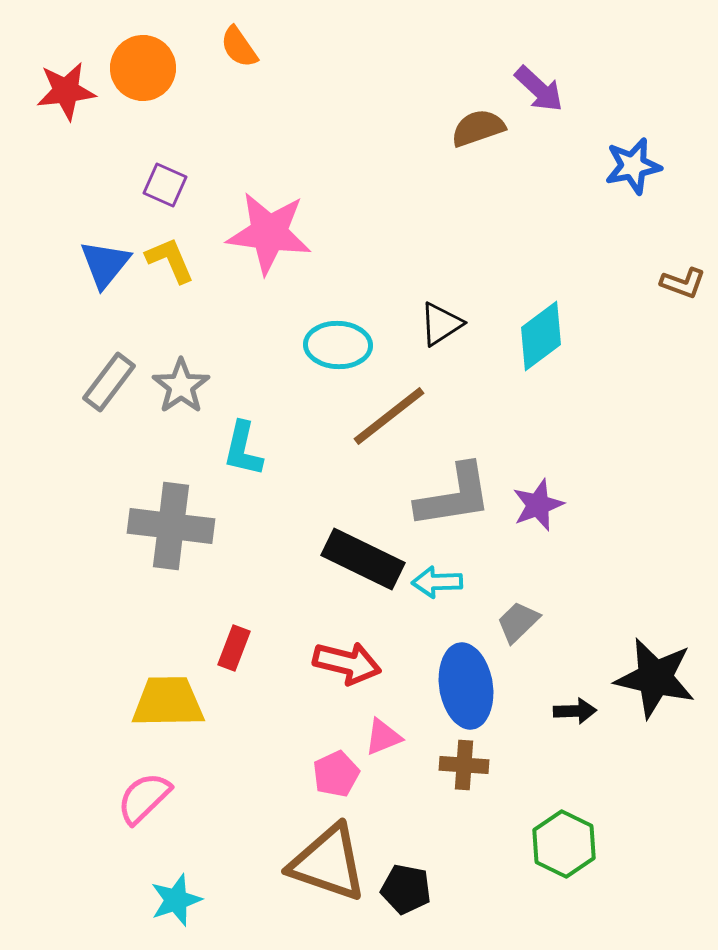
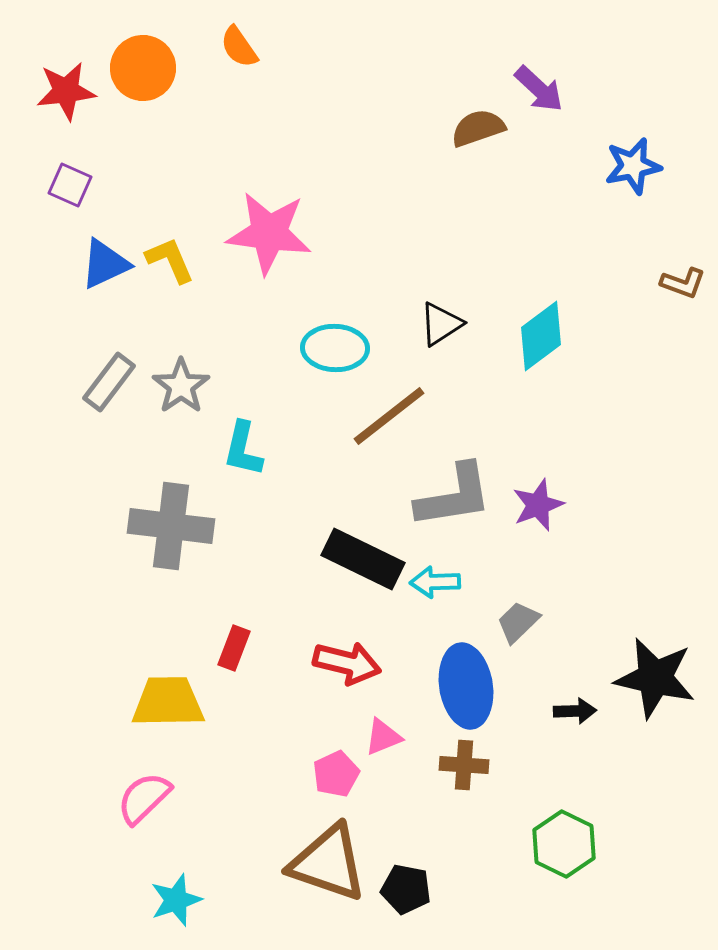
purple square: moved 95 px left
blue triangle: rotated 26 degrees clockwise
cyan ellipse: moved 3 px left, 3 px down
cyan arrow: moved 2 px left
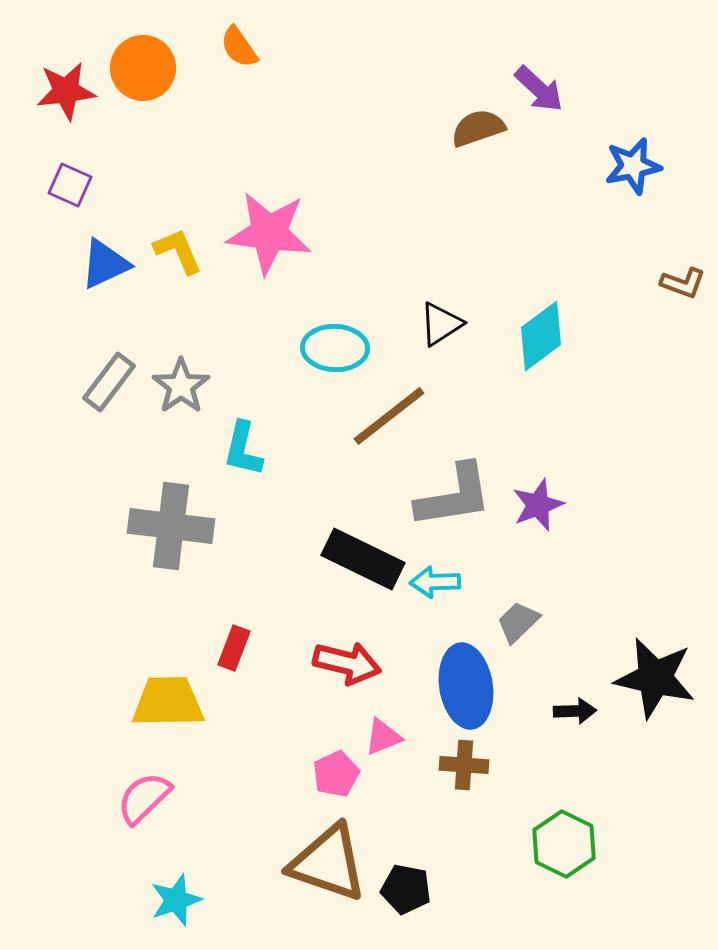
yellow L-shape: moved 8 px right, 9 px up
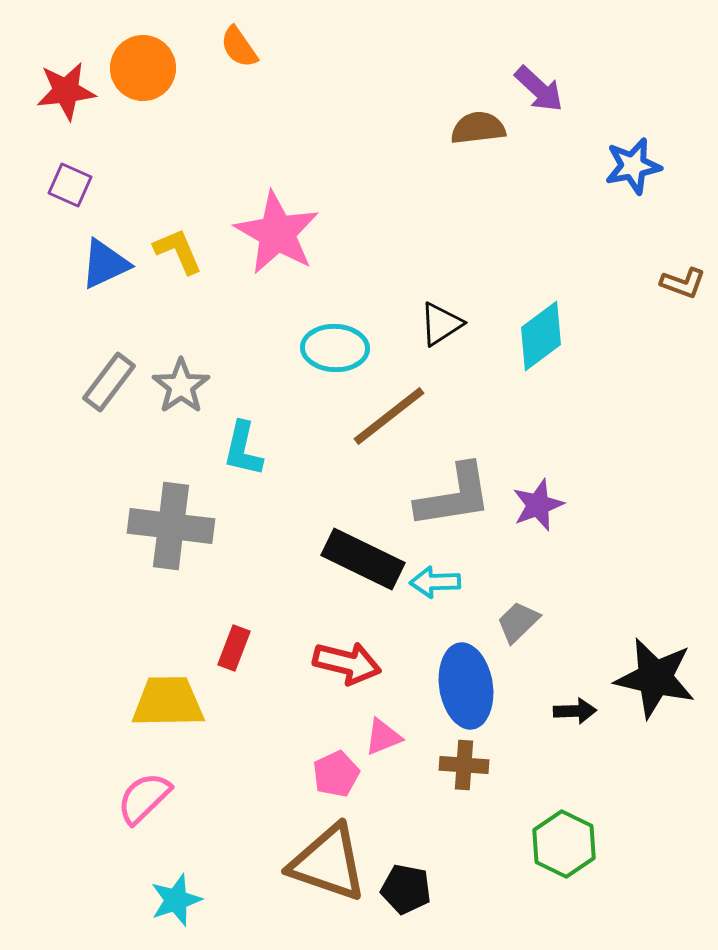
brown semicircle: rotated 12 degrees clockwise
pink star: moved 8 px right; rotated 22 degrees clockwise
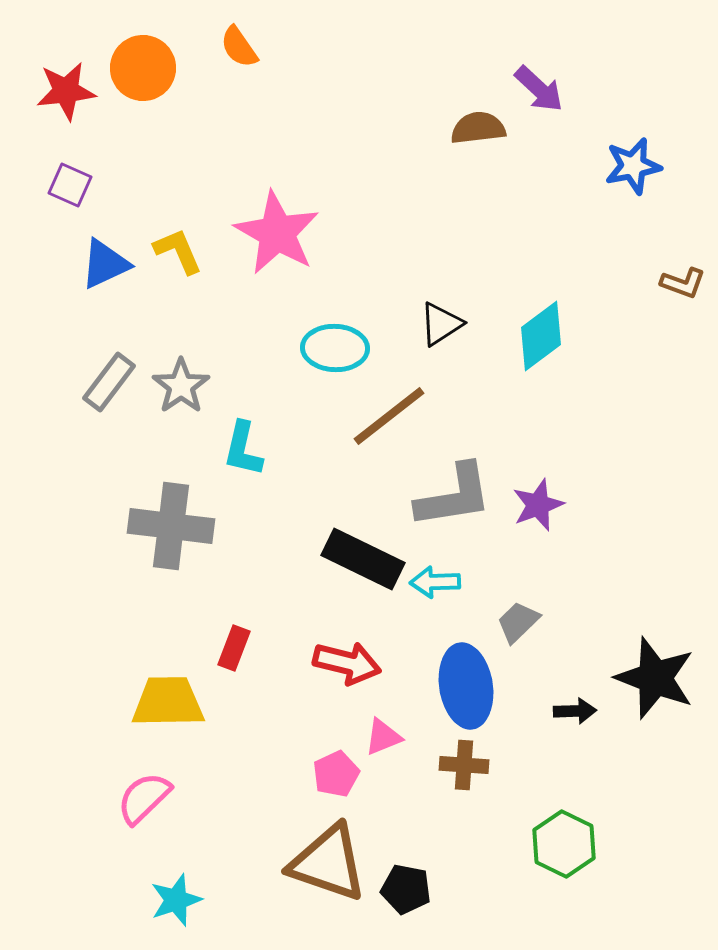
black star: rotated 8 degrees clockwise
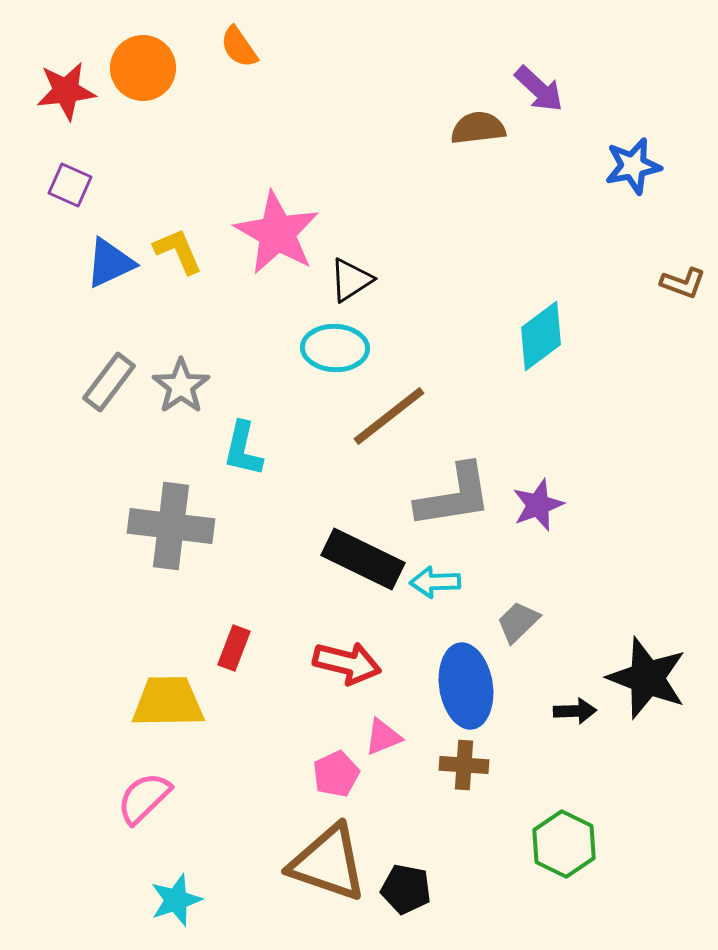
blue triangle: moved 5 px right, 1 px up
black triangle: moved 90 px left, 44 px up
black star: moved 8 px left
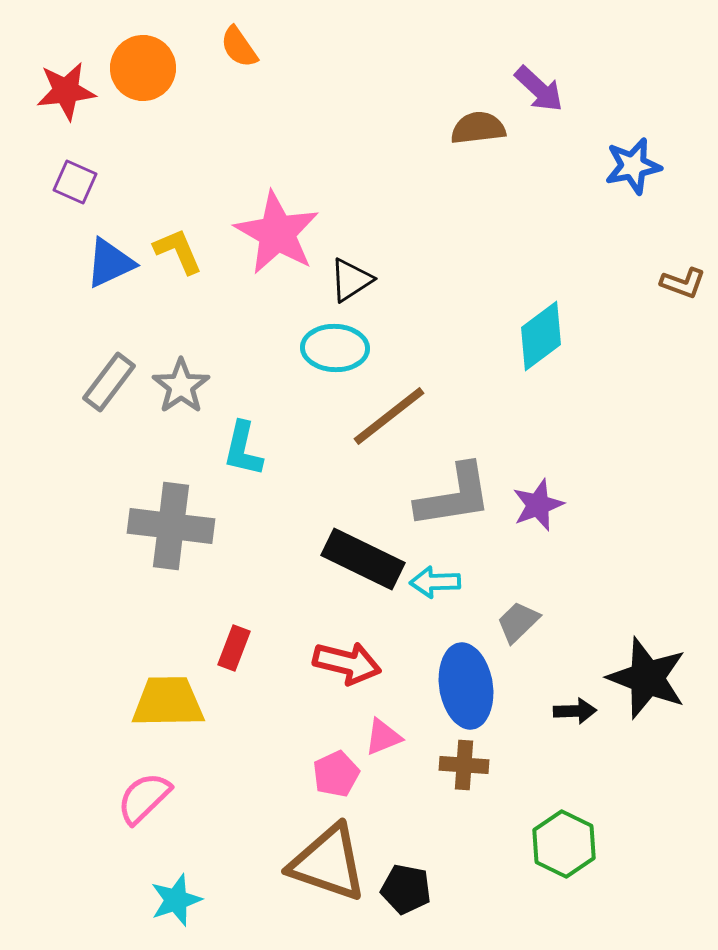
purple square: moved 5 px right, 3 px up
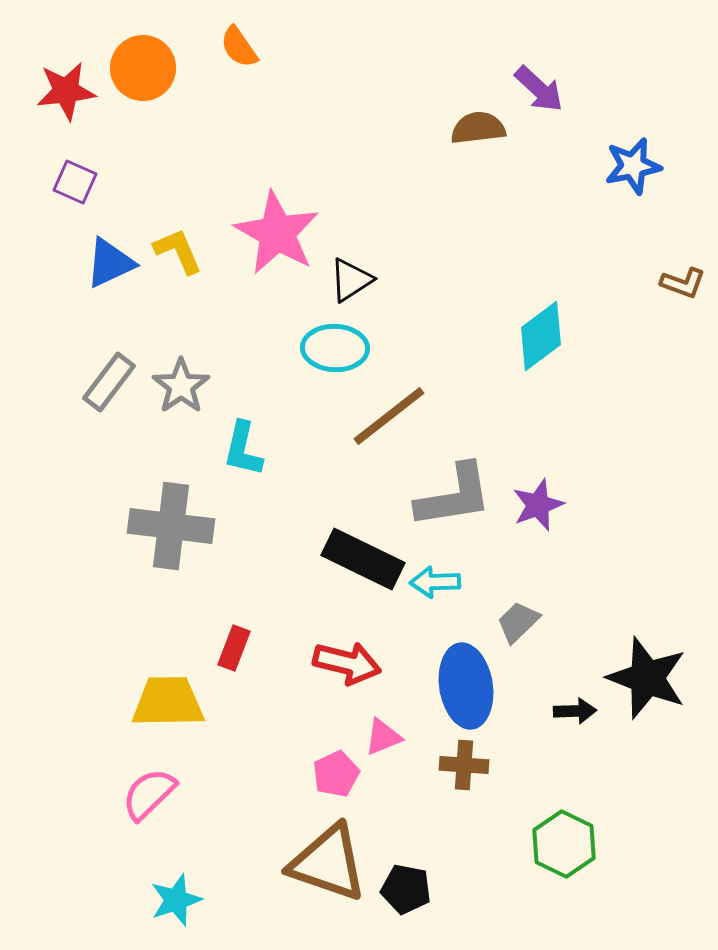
pink semicircle: moved 5 px right, 4 px up
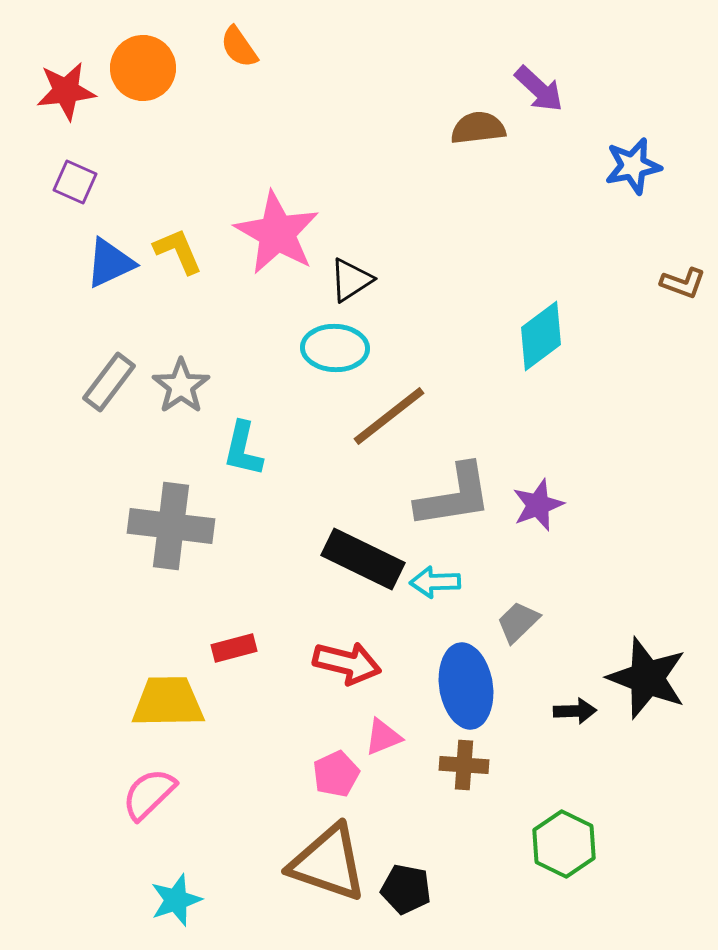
red rectangle: rotated 54 degrees clockwise
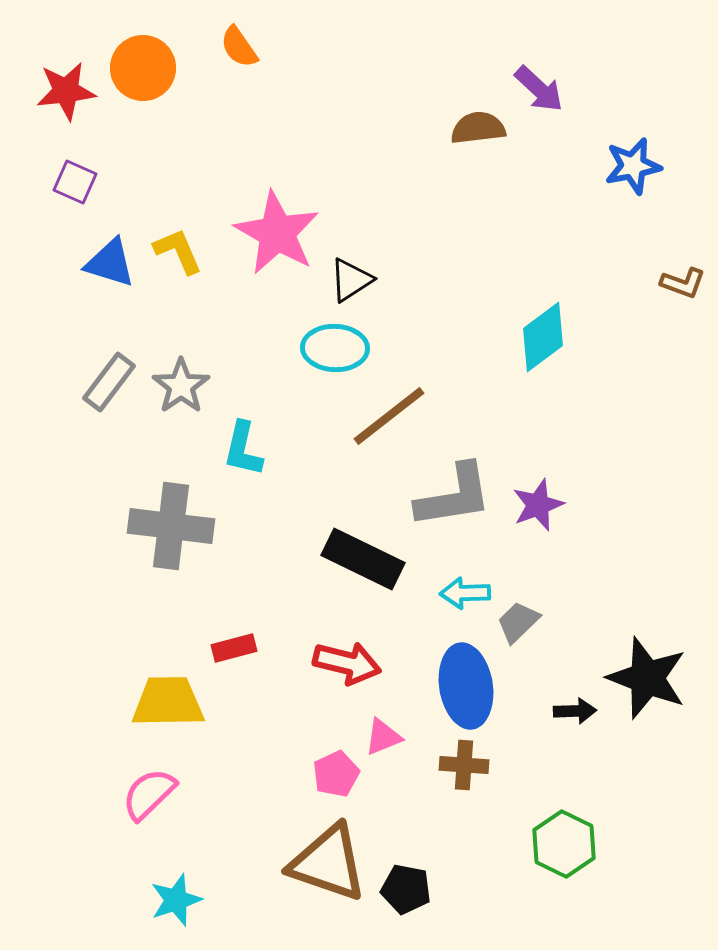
blue triangle: rotated 42 degrees clockwise
cyan diamond: moved 2 px right, 1 px down
cyan arrow: moved 30 px right, 11 px down
